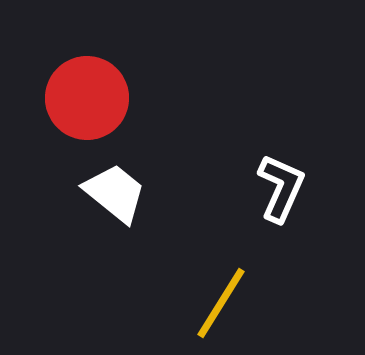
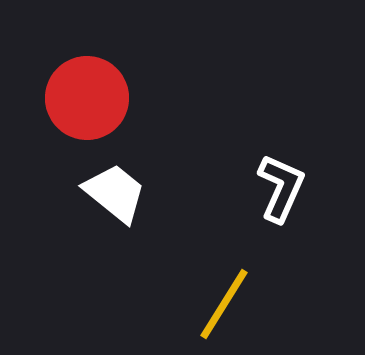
yellow line: moved 3 px right, 1 px down
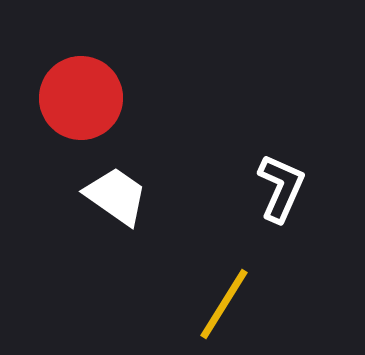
red circle: moved 6 px left
white trapezoid: moved 1 px right, 3 px down; rotated 4 degrees counterclockwise
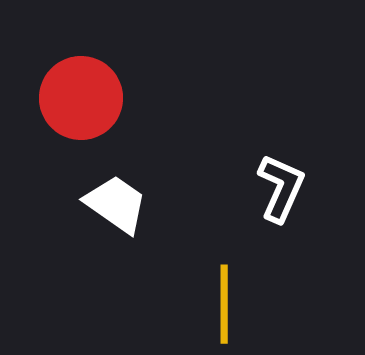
white trapezoid: moved 8 px down
yellow line: rotated 32 degrees counterclockwise
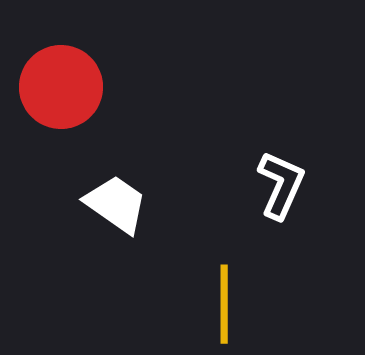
red circle: moved 20 px left, 11 px up
white L-shape: moved 3 px up
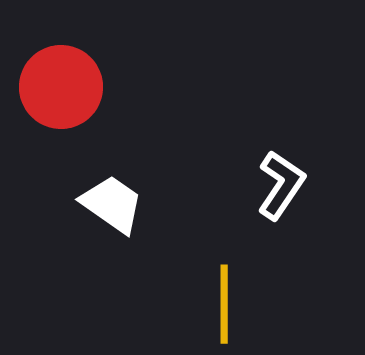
white L-shape: rotated 10 degrees clockwise
white trapezoid: moved 4 px left
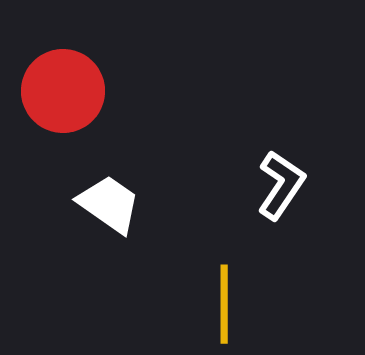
red circle: moved 2 px right, 4 px down
white trapezoid: moved 3 px left
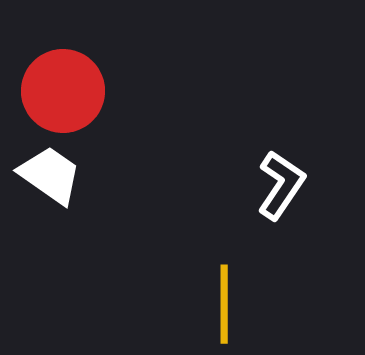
white trapezoid: moved 59 px left, 29 px up
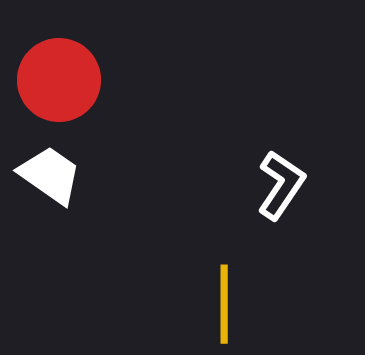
red circle: moved 4 px left, 11 px up
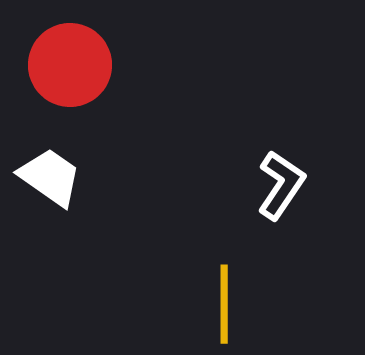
red circle: moved 11 px right, 15 px up
white trapezoid: moved 2 px down
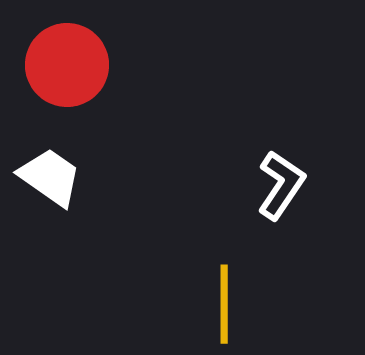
red circle: moved 3 px left
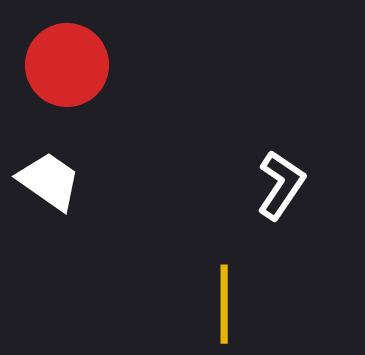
white trapezoid: moved 1 px left, 4 px down
